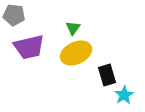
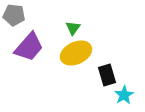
purple trapezoid: rotated 36 degrees counterclockwise
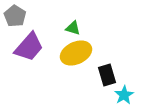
gray pentagon: moved 1 px right, 1 px down; rotated 25 degrees clockwise
green triangle: rotated 49 degrees counterclockwise
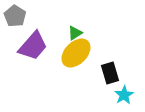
green triangle: moved 2 px right, 5 px down; rotated 49 degrees counterclockwise
purple trapezoid: moved 4 px right, 1 px up
yellow ellipse: rotated 20 degrees counterclockwise
black rectangle: moved 3 px right, 2 px up
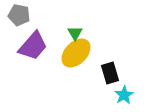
gray pentagon: moved 4 px right, 1 px up; rotated 20 degrees counterclockwise
green triangle: rotated 28 degrees counterclockwise
